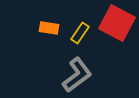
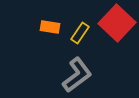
red square: rotated 15 degrees clockwise
orange rectangle: moved 1 px right, 1 px up
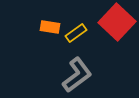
red square: moved 1 px up
yellow rectangle: moved 4 px left; rotated 20 degrees clockwise
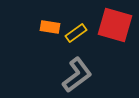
red square: moved 2 px left, 3 px down; rotated 27 degrees counterclockwise
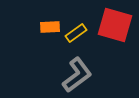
orange rectangle: rotated 12 degrees counterclockwise
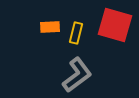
yellow rectangle: rotated 40 degrees counterclockwise
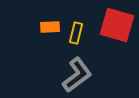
red square: moved 2 px right
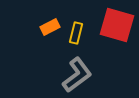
orange rectangle: rotated 24 degrees counterclockwise
